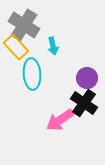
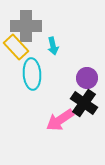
gray cross: moved 2 px right, 1 px down; rotated 32 degrees counterclockwise
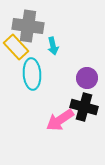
gray cross: moved 2 px right; rotated 8 degrees clockwise
black cross: moved 4 px down; rotated 20 degrees counterclockwise
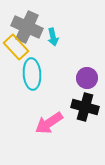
gray cross: moved 1 px left, 1 px down; rotated 16 degrees clockwise
cyan arrow: moved 9 px up
black cross: moved 1 px right
pink arrow: moved 11 px left, 3 px down
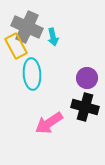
yellow rectangle: moved 1 px up; rotated 15 degrees clockwise
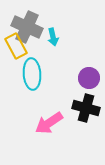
purple circle: moved 2 px right
black cross: moved 1 px right, 1 px down
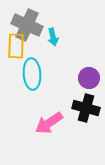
gray cross: moved 2 px up
yellow rectangle: rotated 30 degrees clockwise
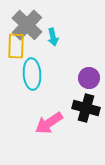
gray cross: rotated 20 degrees clockwise
